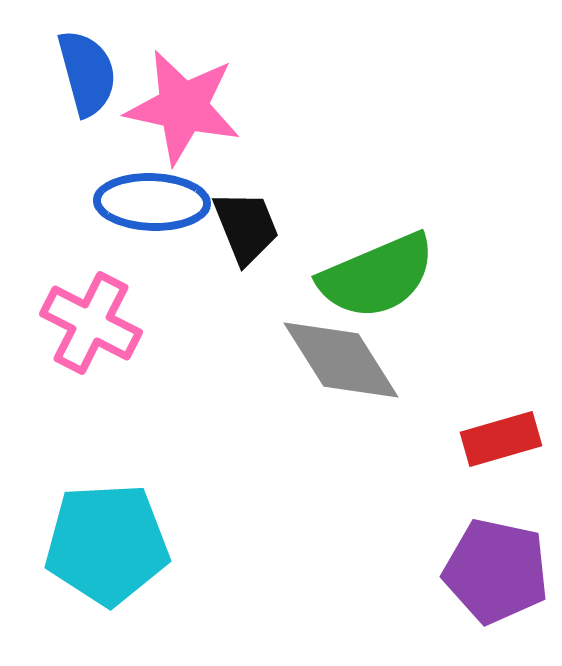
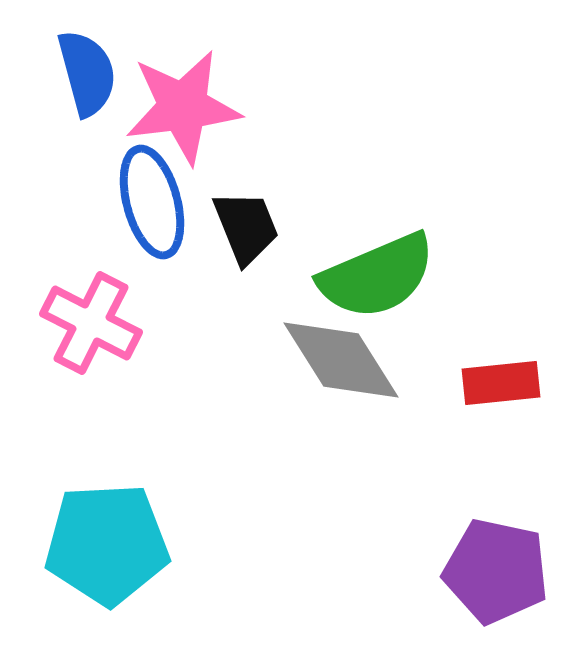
pink star: rotated 19 degrees counterclockwise
blue ellipse: rotated 73 degrees clockwise
red rectangle: moved 56 px up; rotated 10 degrees clockwise
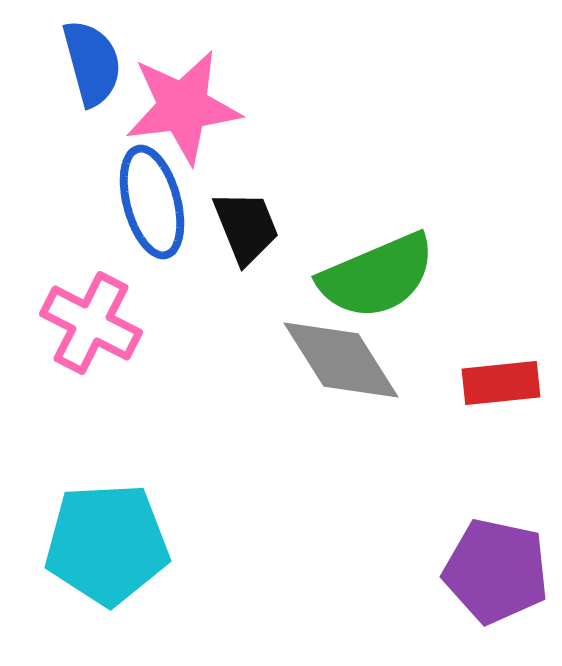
blue semicircle: moved 5 px right, 10 px up
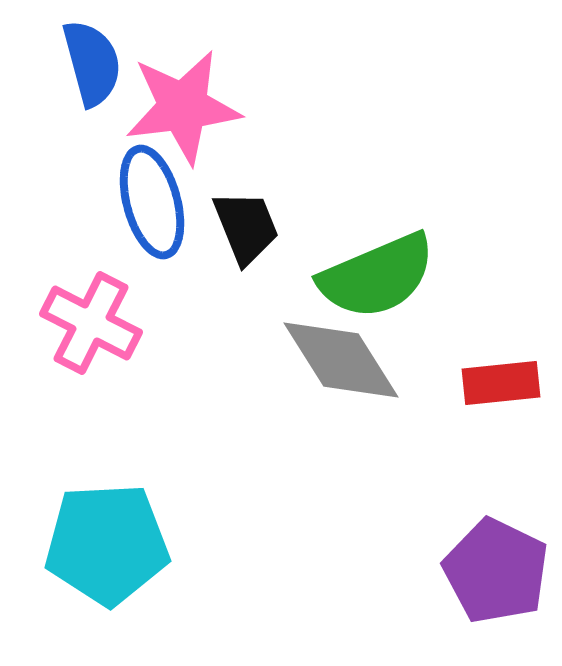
purple pentagon: rotated 14 degrees clockwise
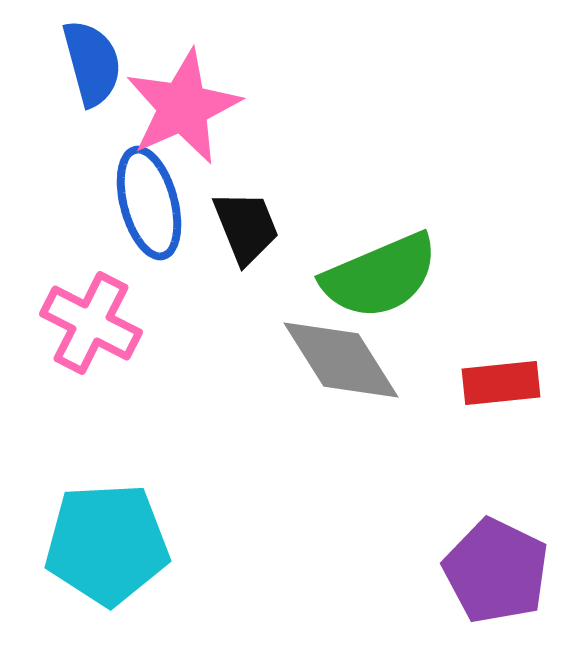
pink star: rotated 17 degrees counterclockwise
blue ellipse: moved 3 px left, 1 px down
green semicircle: moved 3 px right
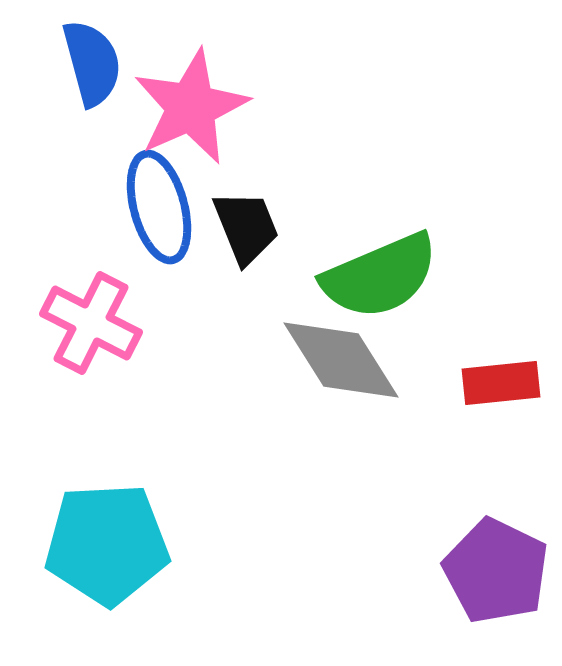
pink star: moved 8 px right
blue ellipse: moved 10 px right, 4 px down
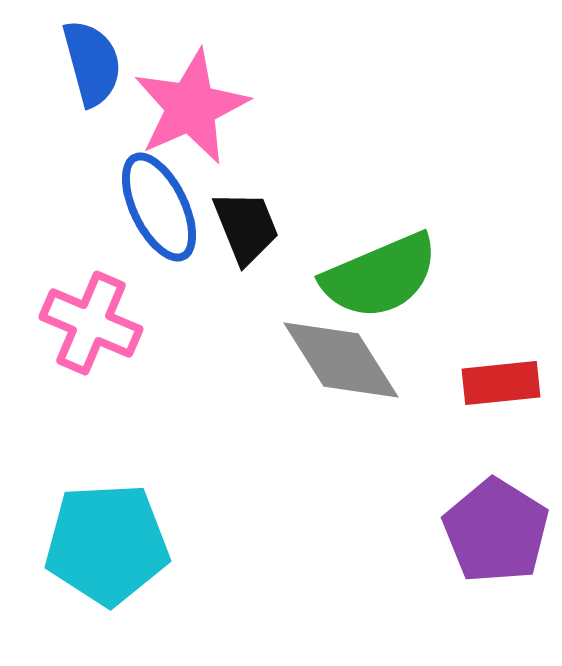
blue ellipse: rotated 11 degrees counterclockwise
pink cross: rotated 4 degrees counterclockwise
purple pentagon: moved 40 px up; rotated 6 degrees clockwise
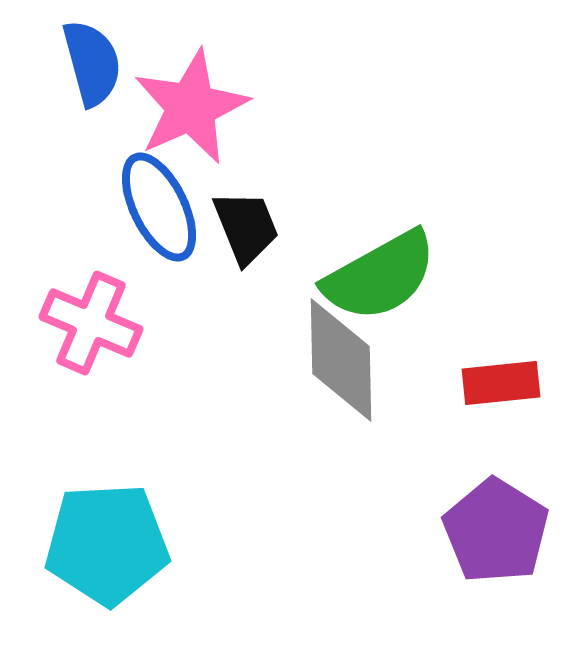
green semicircle: rotated 6 degrees counterclockwise
gray diamond: rotated 31 degrees clockwise
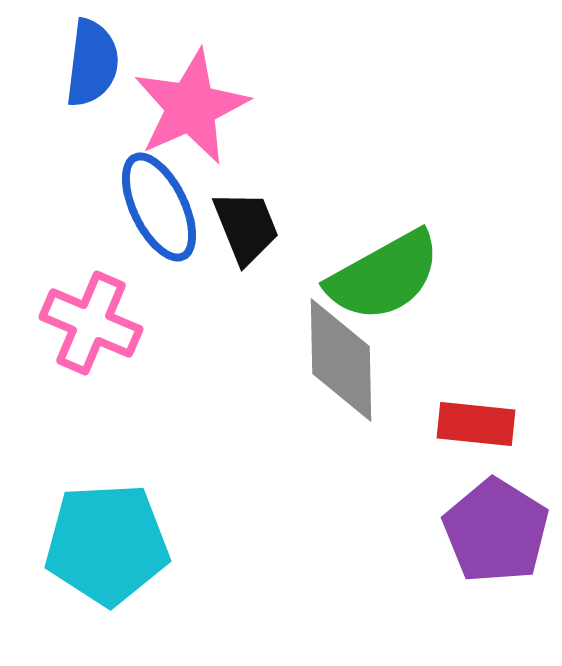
blue semicircle: rotated 22 degrees clockwise
green semicircle: moved 4 px right
red rectangle: moved 25 px left, 41 px down; rotated 12 degrees clockwise
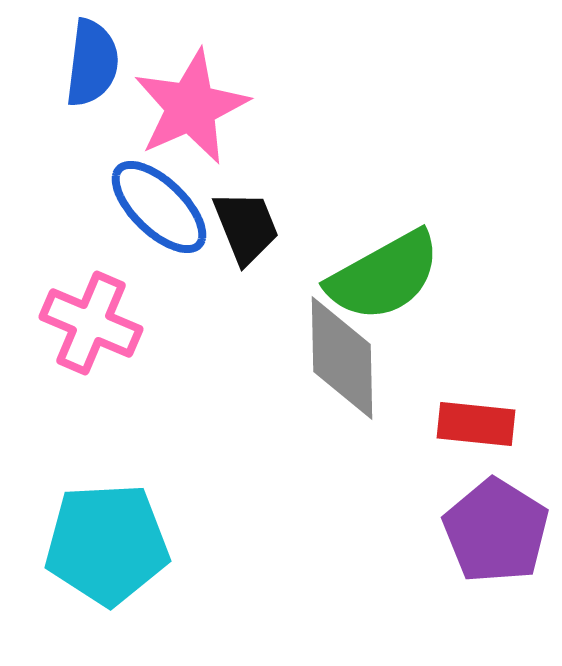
blue ellipse: rotated 20 degrees counterclockwise
gray diamond: moved 1 px right, 2 px up
